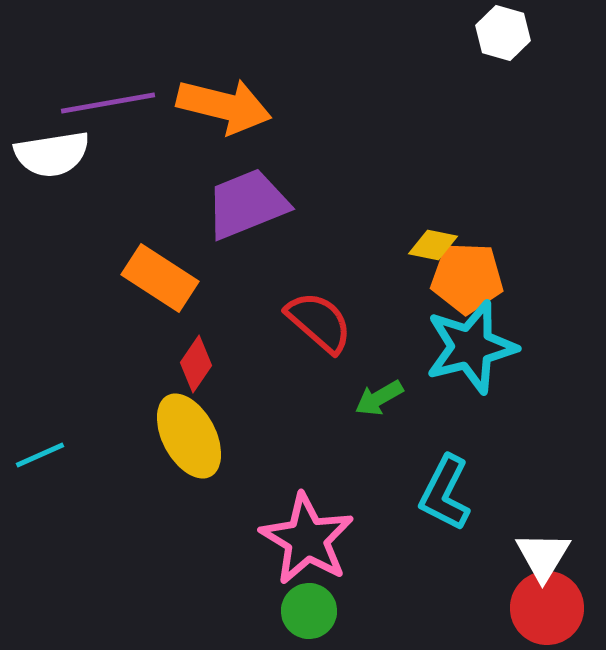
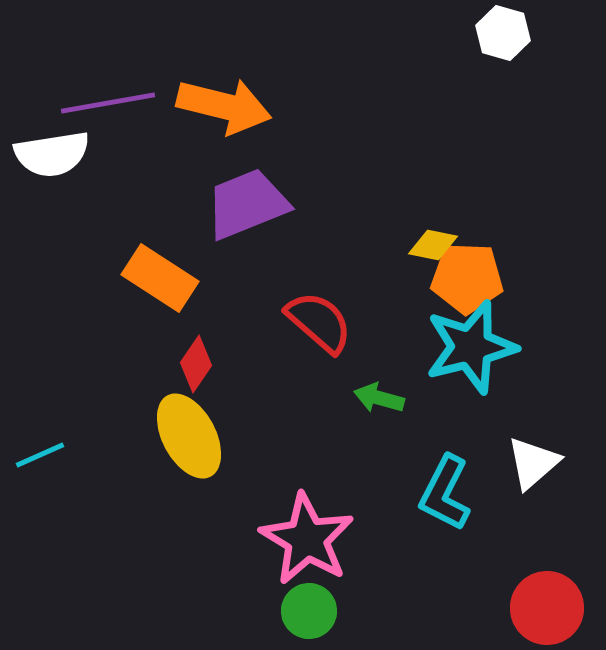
green arrow: rotated 45 degrees clockwise
white triangle: moved 10 px left, 93 px up; rotated 18 degrees clockwise
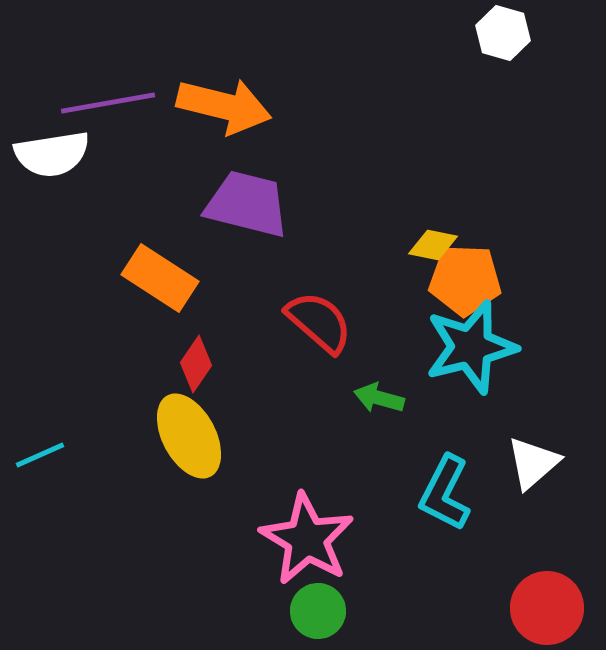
purple trapezoid: rotated 36 degrees clockwise
orange pentagon: moved 2 px left, 2 px down
green circle: moved 9 px right
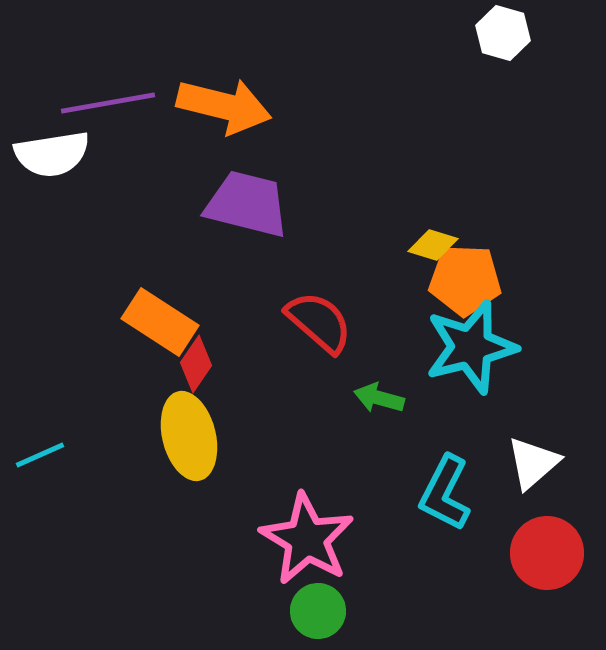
yellow diamond: rotated 6 degrees clockwise
orange rectangle: moved 44 px down
yellow ellipse: rotated 14 degrees clockwise
red circle: moved 55 px up
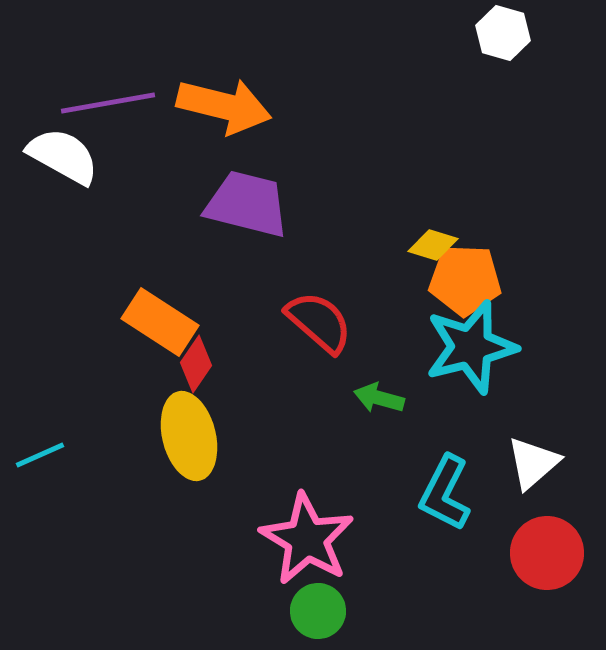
white semicircle: moved 11 px right, 2 px down; rotated 142 degrees counterclockwise
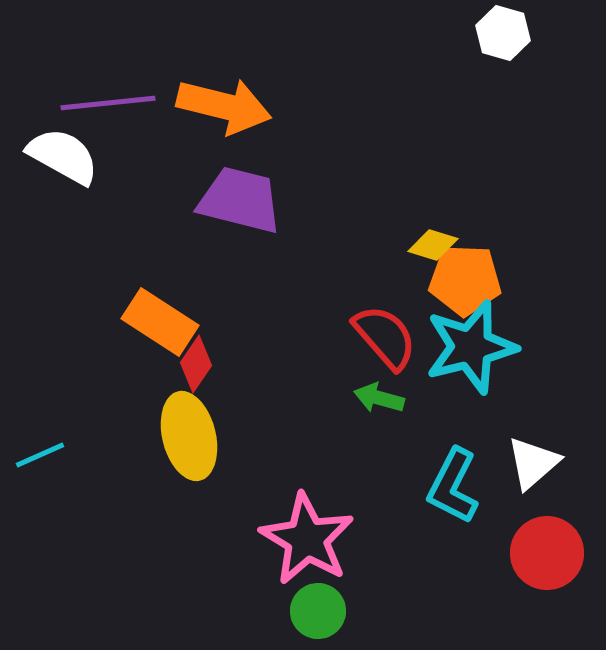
purple line: rotated 4 degrees clockwise
purple trapezoid: moved 7 px left, 4 px up
red semicircle: moved 66 px right, 15 px down; rotated 8 degrees clockwise
cyan L-shape: moved 8 px right, 7 px up
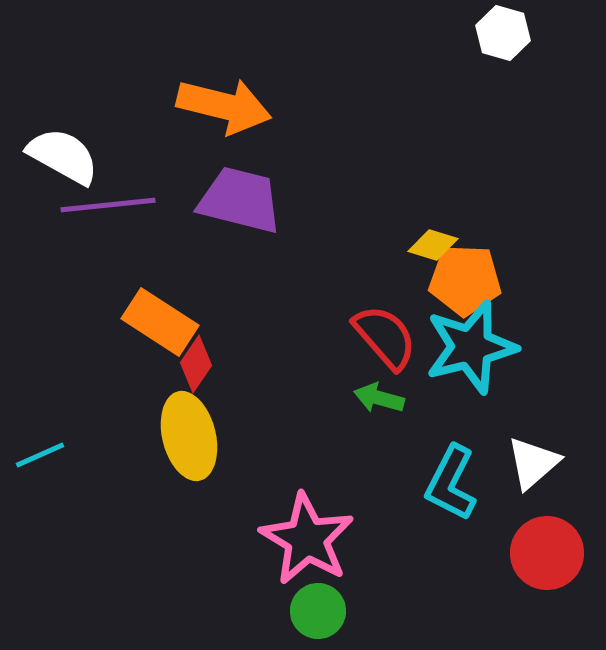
purple line: moved 102 px down
cyan L-shape: moved 2 px left, 3 px up
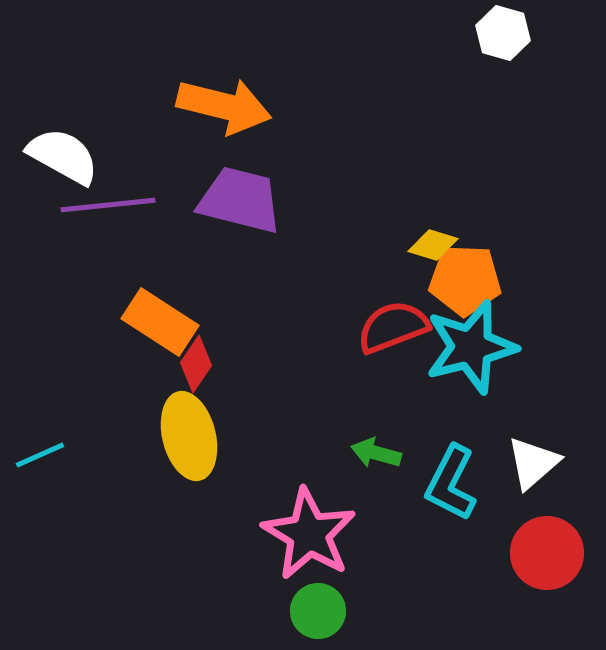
red semicircle: moved 8 px right, 10 px up; rotated 70 degrees counterclockwise
green arrow: moved 3 px left, 55 px down
pink star: moved 2 px right, 5 px up
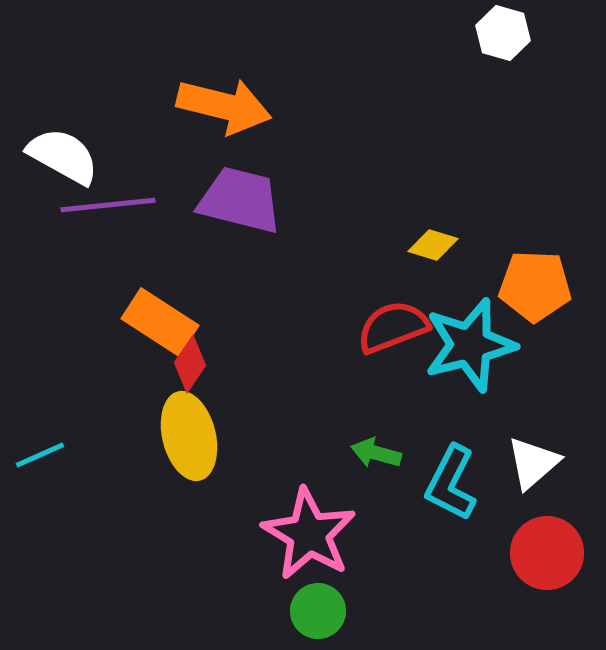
orange pentagon: moved 70 px right, 6 px down
cyan star: moved 1 px left, 2 px up
red diamond: moved 6 px left
